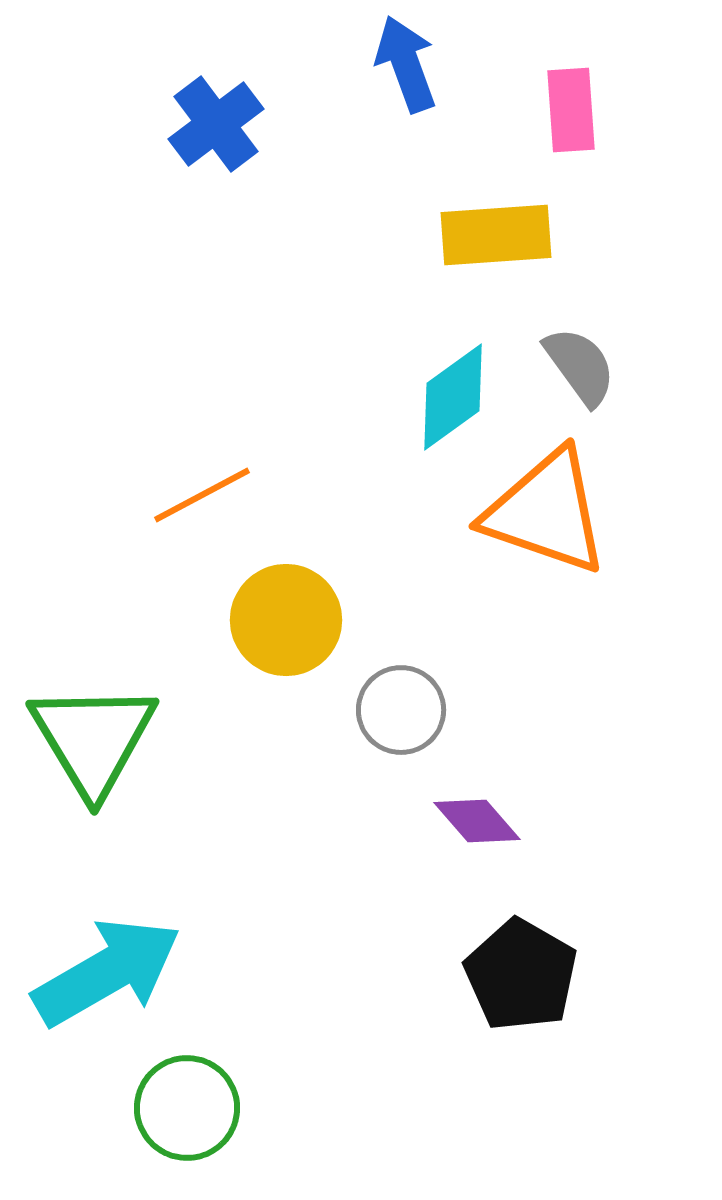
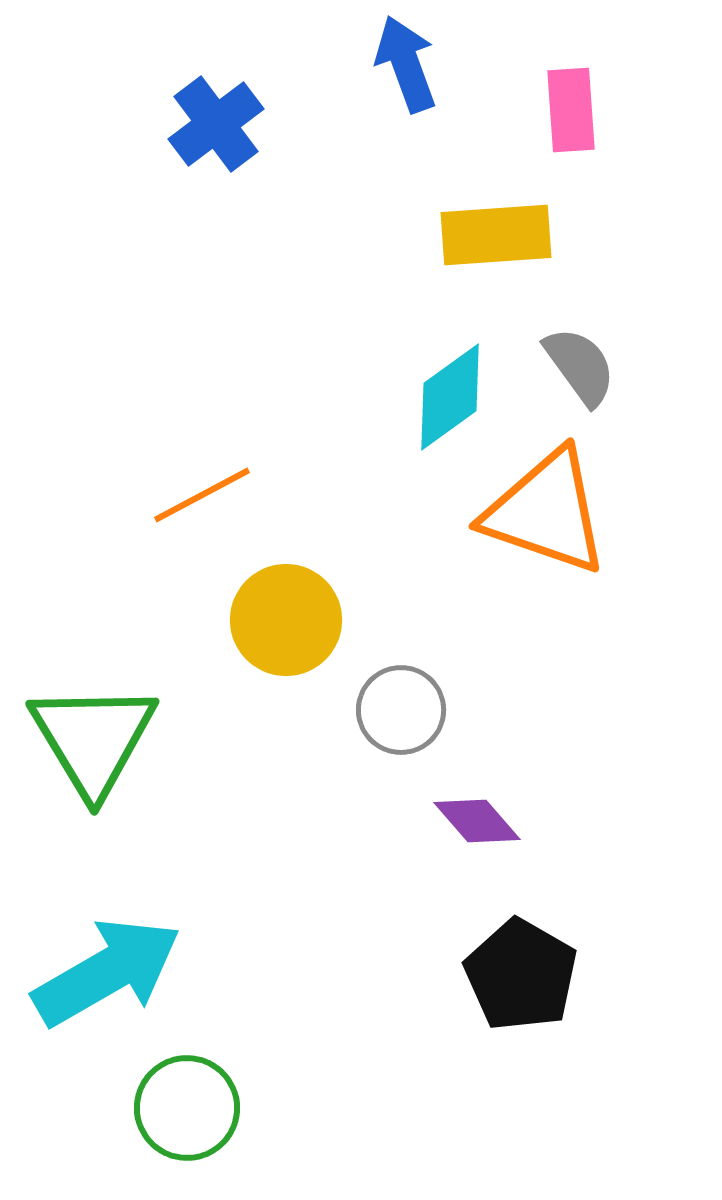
cyan diamond: moved 3 px left
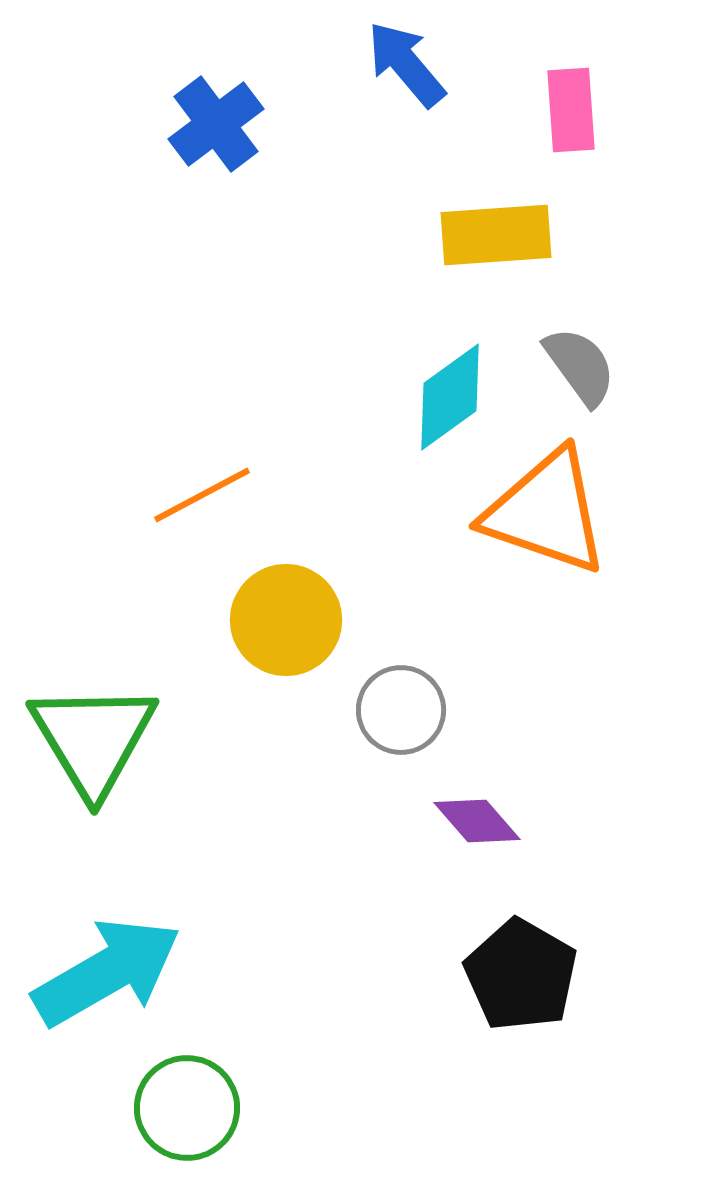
blue arrow: rotated 20 degrees counterclockwise
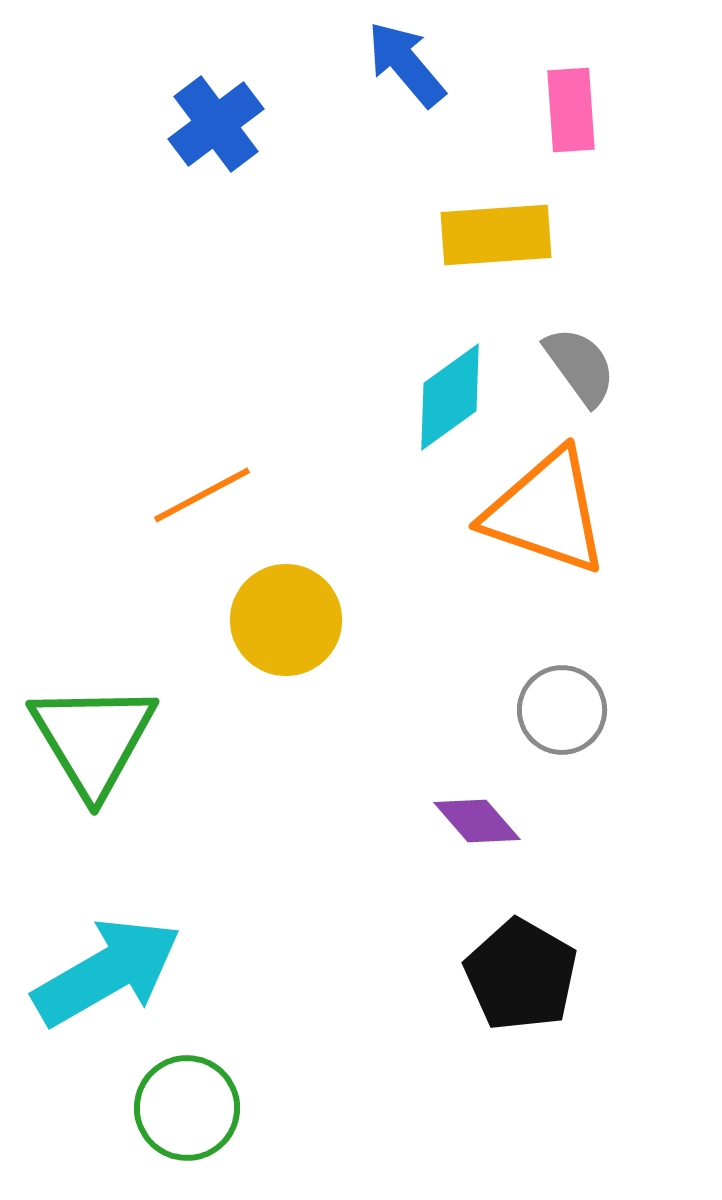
gray circle: moved 161 px right
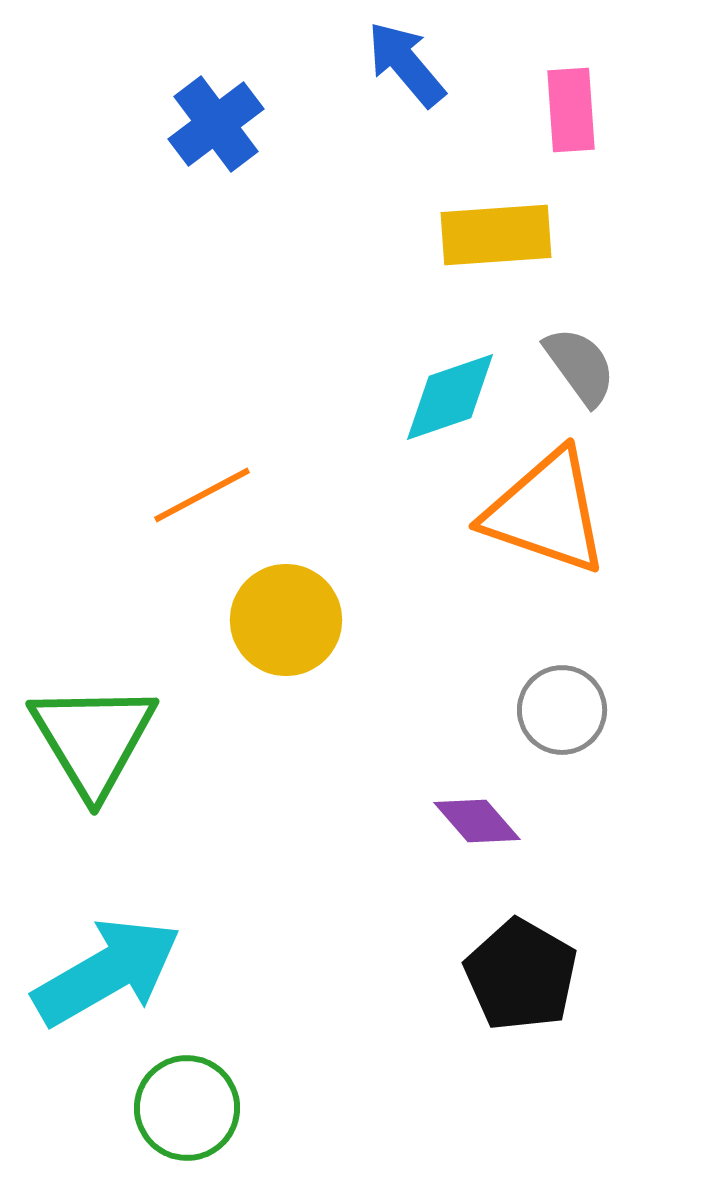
cyan diamond: rotated 17 degrees clockwise
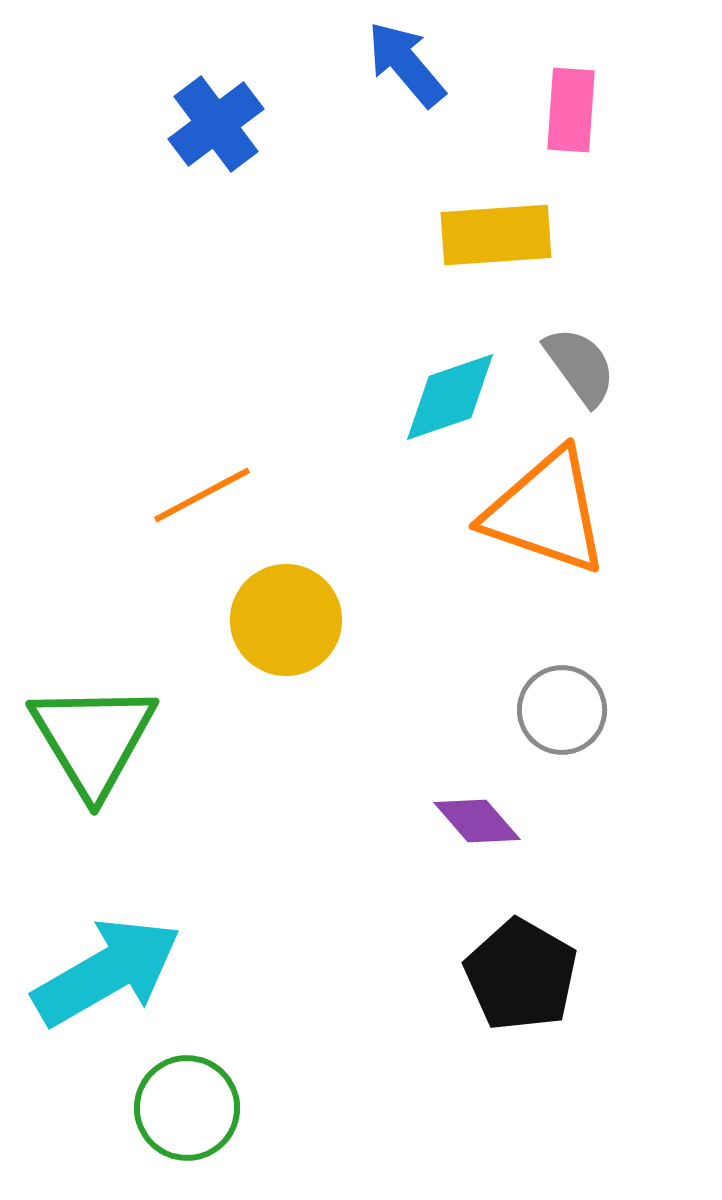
pink rectangle: rotated 8 degrees clockwise
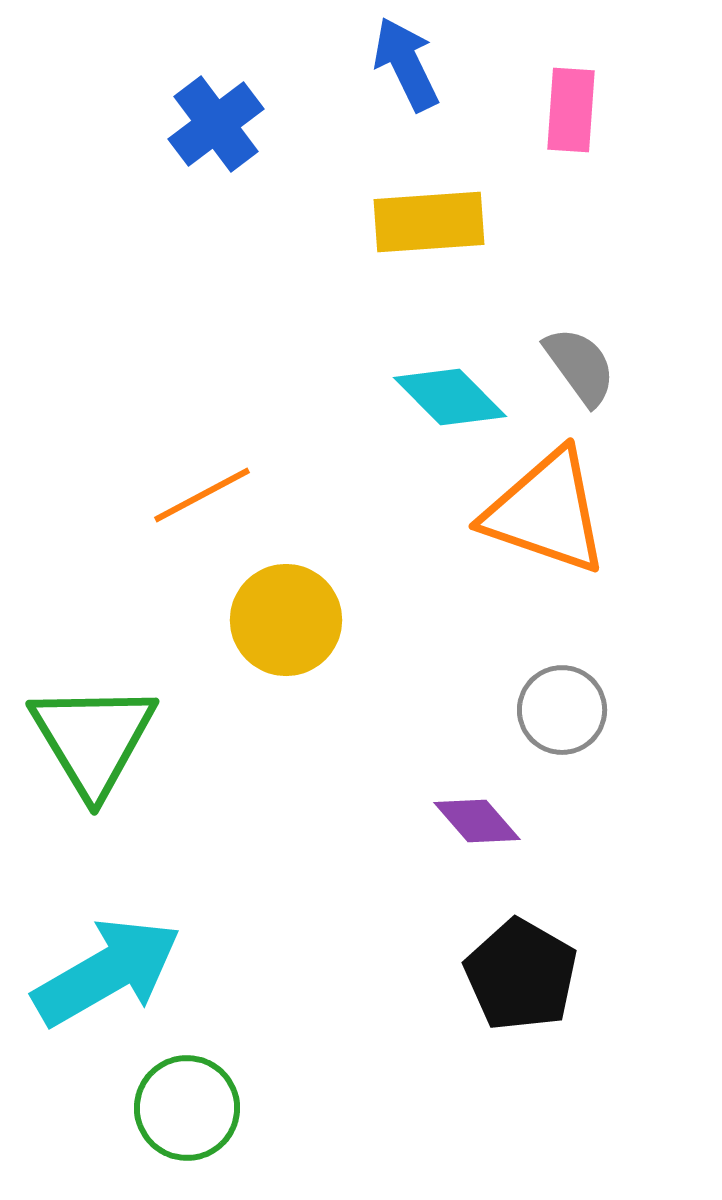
blue arrow: rotated 14 degrees clockwise
yellow rectangle: moved 67 px left, 13 px up
cyan diamond: rotated 64 degrees clockwise
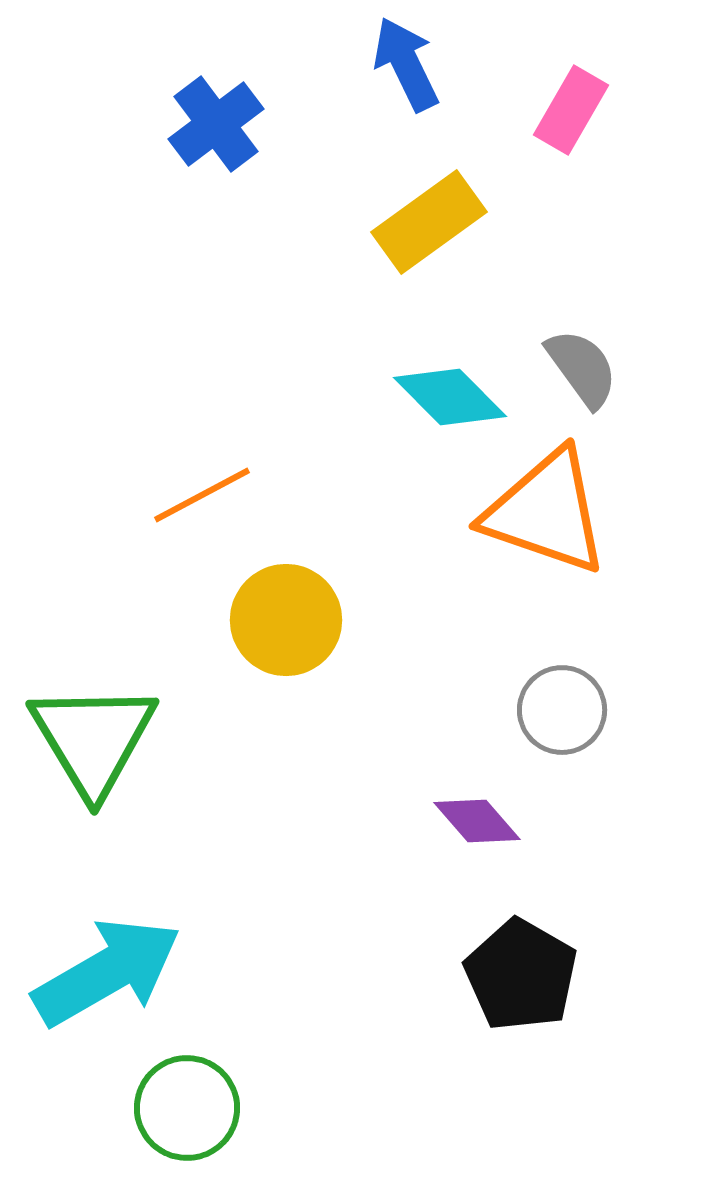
pink rectangle: rotated 26 degrees clockwise
yellow rectangle: rotated 32 degrees counterclockwise
gray semicircle: moved 2 px right, 2 px down
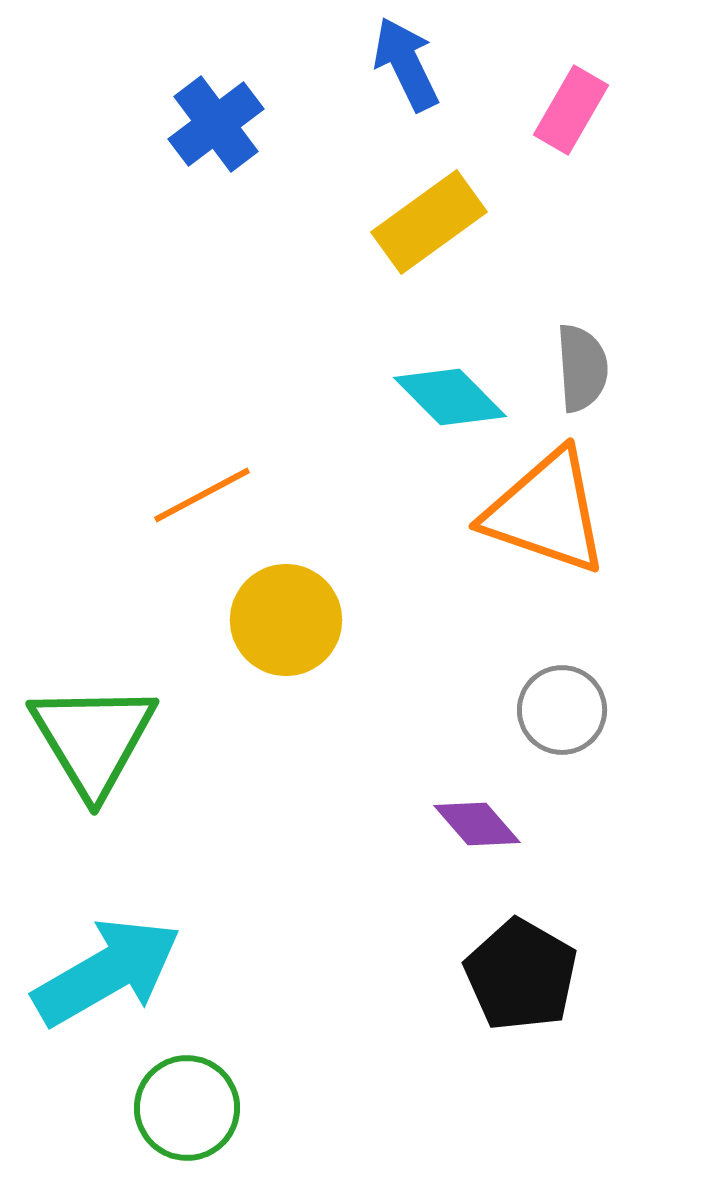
gray semicircle: rotated 32 degrees clockwise
purple diamond: moved 3 px down
